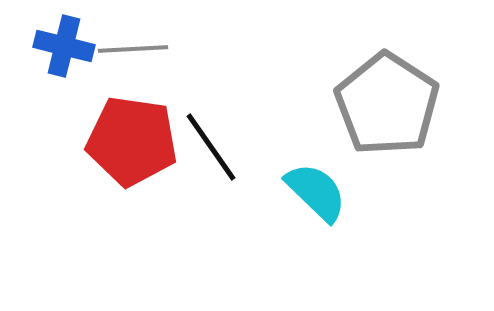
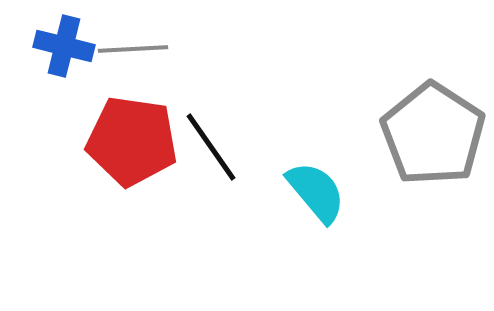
gray pentagon: moved 46 px right, 30 px down
cyan semicircle: rotated 6 degrees clockwise
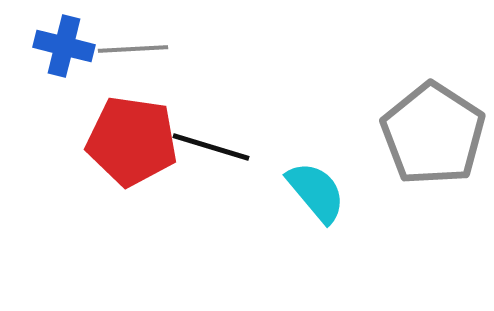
black line: rotated 38 degrees counterclockwise
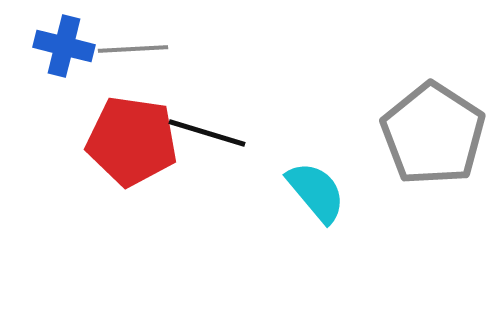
black line: moved 4 px left, 14 px up
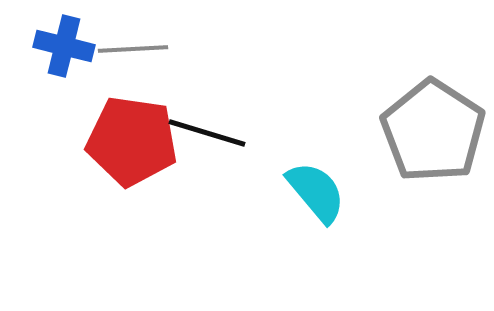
gray pentagon: moved 3 px up
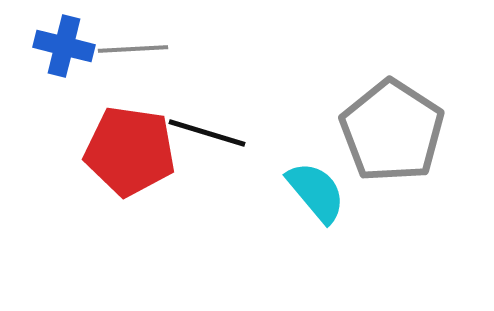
gray pentagon: moved 41 px left
red pentagon: moved 2 px left, 10 px down
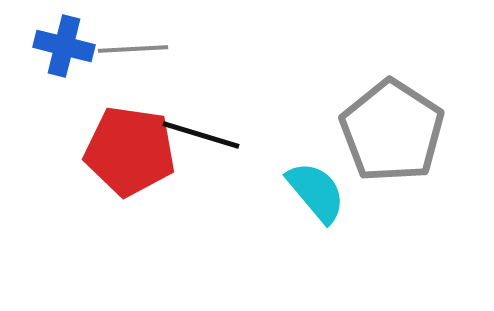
black line: moved 6 px left, 2 px down
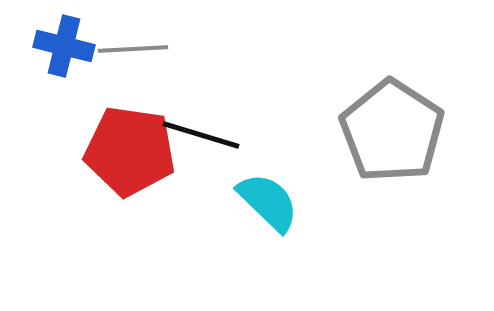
cyan semicircle: moved 48 px left, 10 px down; rotated 6 degrees counterclockwise
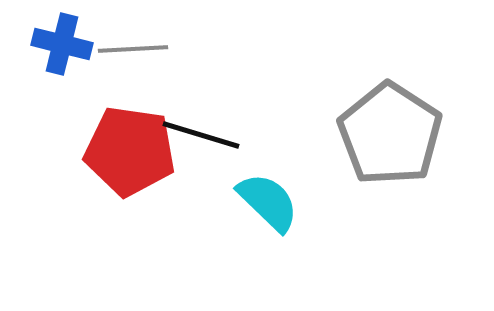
blue cross: moved 2 px left, 2 px up
gray pentagon: moved 2 px left, 3 px down
